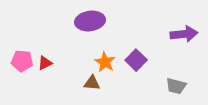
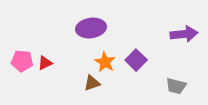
purple ellipse: moved 1 px right, 7 px down
brown triangle: rotated 24 degrees counterclockwise
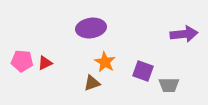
purple square: moved 7 px right, 11 px down; rotated 25 degrees counterclockwise
gray trapezoid: moved 7 px left, 1 px up; rotated 15 degrees counterclockwise
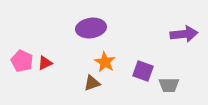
pink pentagon: rotated 20 degrees clockwise
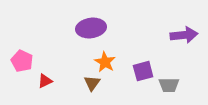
purple arrow: moved 1 px down
red triangle: moved 18 px down
purple square: rotated 35 degrees counterclockwise
brown triangle: rotated 36 degrees counterclockwise
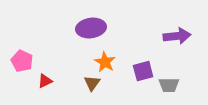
purple arrow: moved 7 px left, 1 px down
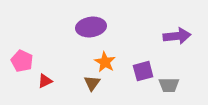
purple ellipse: moved 1 px up
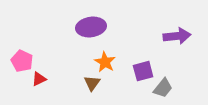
red triangle: moved 6 px left, 2 px up
gray trapezoid: moved 6 px left, 3 px down; rotated 50 degrees counterclockwise
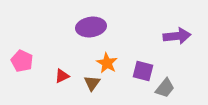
orange star: moved 2 px right, 1 px down
purple square: rotated 30 degrees clockwise
red triangle: moved 23 px right, 3 px up
gray trapezoid: moved 2 px right
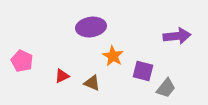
orange star: moved 6 px right, 7 px up
brown triangle: rotated 42 degrees counterclockwise
gray trapezoid: moved 1 px right
